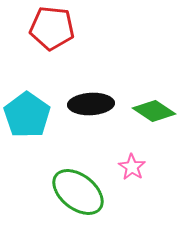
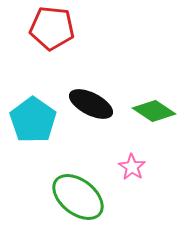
black ellipse: rotated 30 degrees clockwise
cyan pentagon: moved 6 px right, 5 px down
green ellipse: moved 5 px down
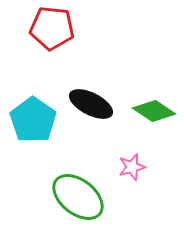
pink star: rotated 24 degrees clockwise
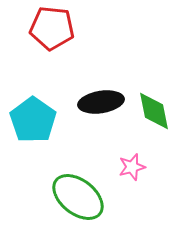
black ellipse: moved 10 px right, 2 px up; rotated 36 degrees counterclockwise
green diamond: rotated 45 degrees clockwise
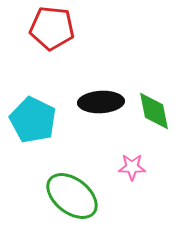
black ellipse: rotated 6 degrees clockwise
cyan pentagon: rotated 9 degrees counterclockwise
pink star: rotated 16 degrees clockwise
green ellipse: moved 6 px left, 1 px up
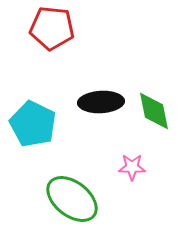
cyan pentagon: moved 4 px down
green ellipse: moved 3 px down
